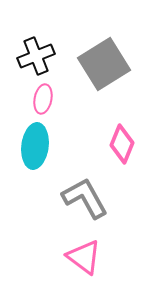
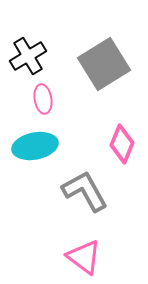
black cross: moved 8 px left; rotated 9 degrees counterclockwise
pink ellipse: rotated 20 degrees counterclockwise
cyan ellipse: rotated 72 degrees clockwise
gray L-shape: moved 7 px up
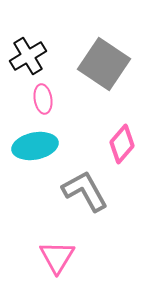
gray square: rotated 24 degrees counterclockwise
pink diamond: rotated 18 degrees clockwise
pink triangle: moved 27 px left; rotated 24 degrees clockwise
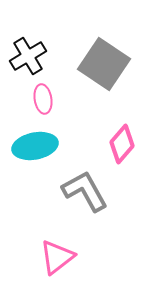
pink triangle: rotated 21 degrees clockwise
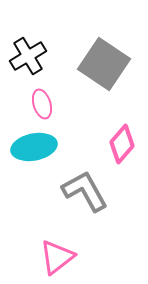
pink ellipse: moved 1 px left, 5 px down; rotated 8 degrees counterclockwise
cyan ellipse: moved 1 px left, 1 px down
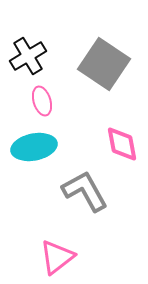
pink ellipse: moved 3 px up
pink diamond: rotated 51 degrees counterclockwise
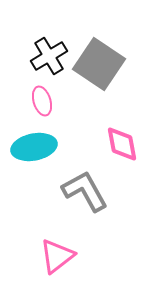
black cross: moved 21 px right
gray square: moved 5 px left
pink triangle: moved 1 px up
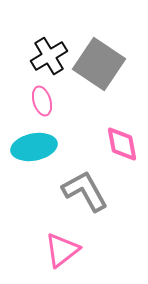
pink triangle: moved 5 px right, 6 px up
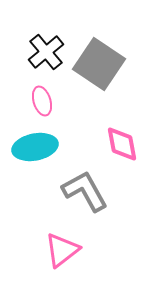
black cross: moved 3 px left, 4 px up; rotated 9 degrees counterclockwise
cyan ellipse: moved 1 px right
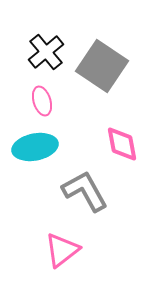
gray square: moved 3 px right, 2 px down
